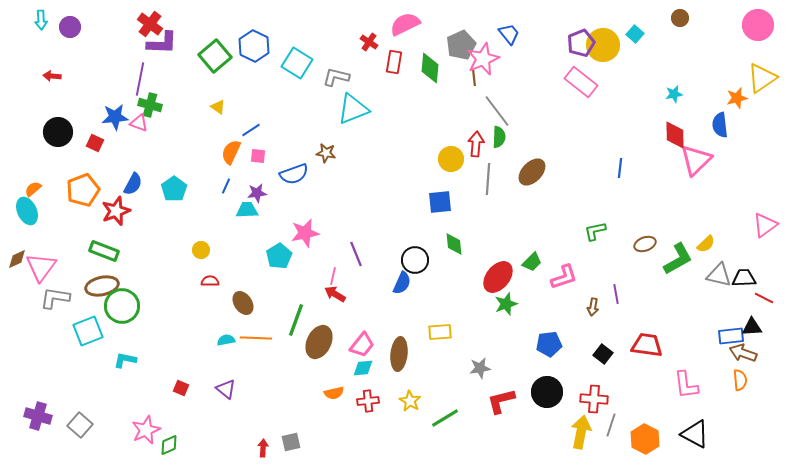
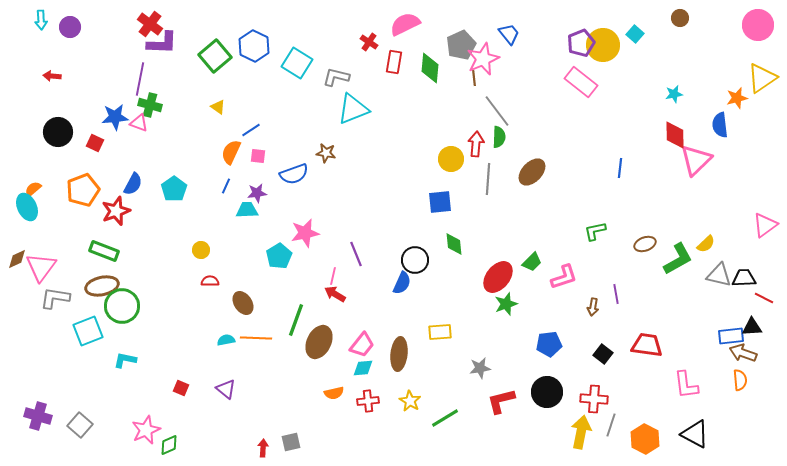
cyan ellipse at (27, 211): moved 4 px up
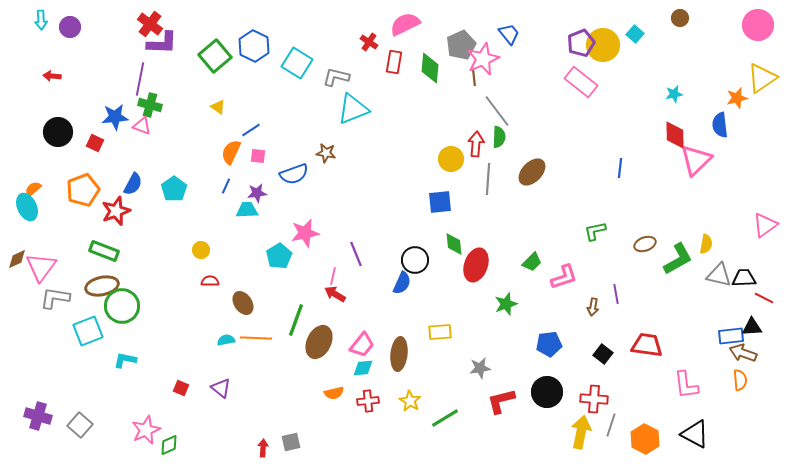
pink triangle at (139, 123): moved 3 px right, 3 px down
yellow semicircle at (706, 244): rotated 36 degrees counterclockwise
red ellipse at (498, 277): moved 22 px left, 12 px up; rotated 20 degrees counterclockwise
purple triangle at (226, 389): moved 5 px left, 1 px up
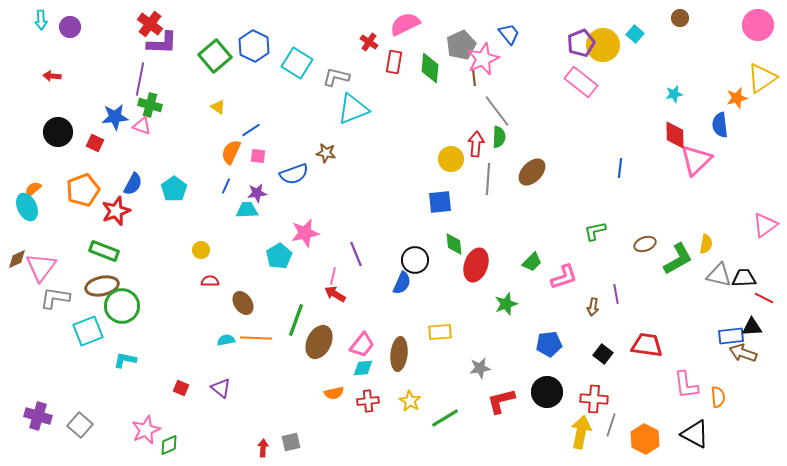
orange semicircle at (740, 380): moved 22 px left, 17 px down
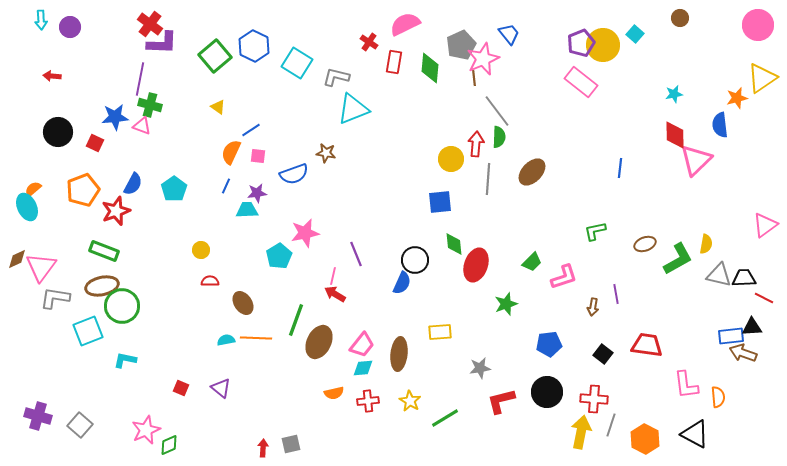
gray square at (291, 442): moved 2 px down
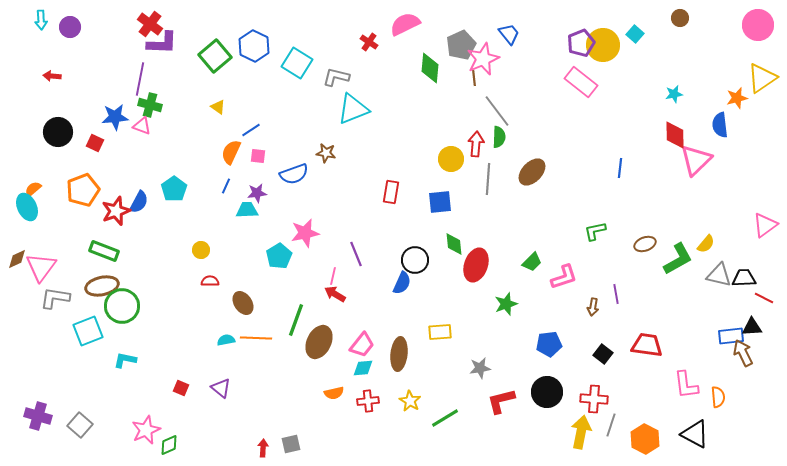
red rectangle at (394, 62): moved 3 px left, 130 px down
blue semicircle at (133, 184): moved 6 px right, 18 px down
yellow semicircle at (706, 244): rotated 30 degrees clockwise
brown arrow at (743, 353): rotated 44 degrees clockwise
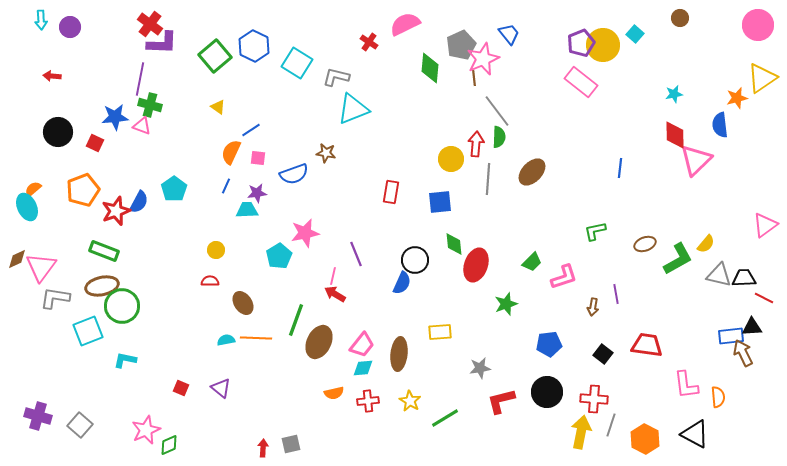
pink square at (258, 156): moved 2 px down
yellow circle at (201, 250): moved 15 px right
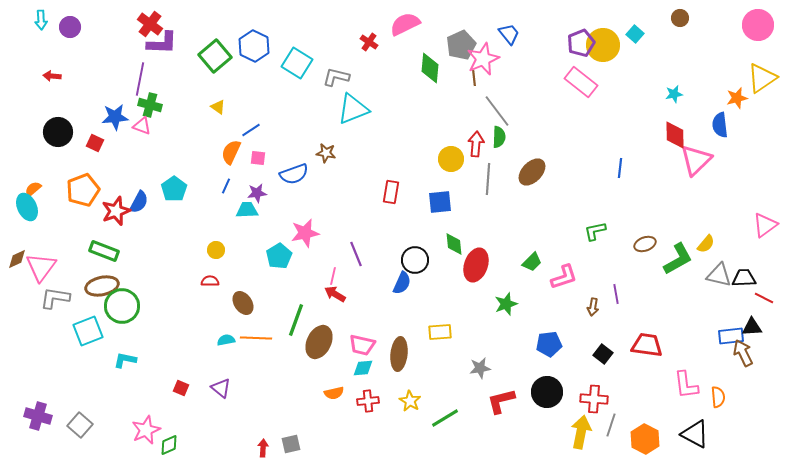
pink trapezoid at (362, 345): rotated 64 degrees clockwise
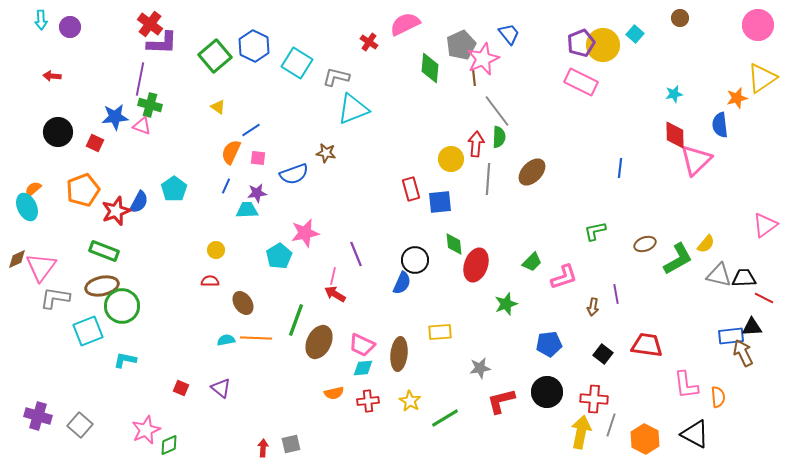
pink rectangle at (581, 82): rotated 12 degrees counterclockwise
red rectangle at (391, 192): moved 20 px right, 3 px up; rotated 25 degrees counterclockwise
pink trapezoid at (362, 345): rotated 12 degrees clockwise
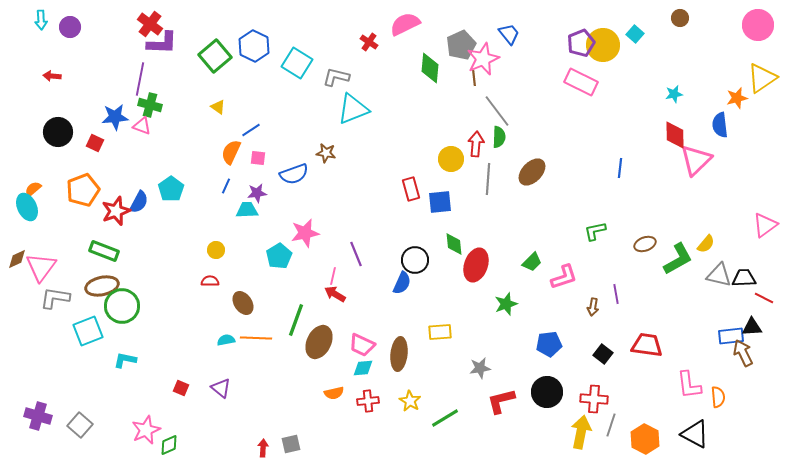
cyan pentagon at (174, 189): moved 3 px left
pink L-shape at (686, 385): moved 3 px right
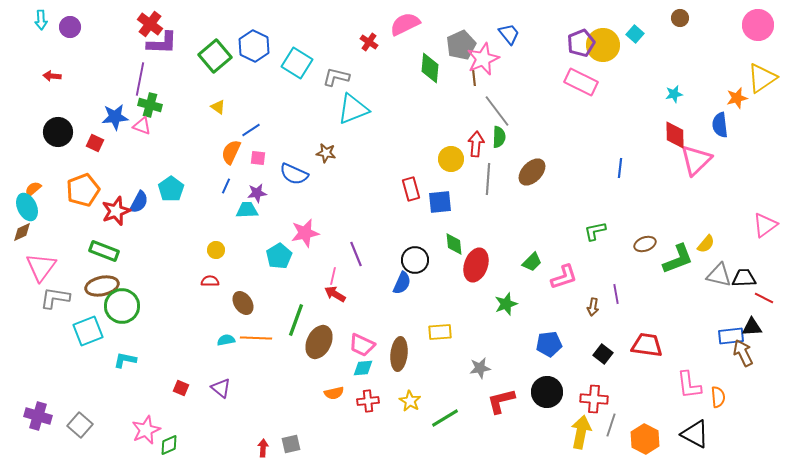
blue semicircle at (294, 174): rotated 44 degrees clockwise
brown diamond at (17, 259): moved 5 px right, 27 px up
green L-shape at (678, 259): rotated 8 degrees clockwise
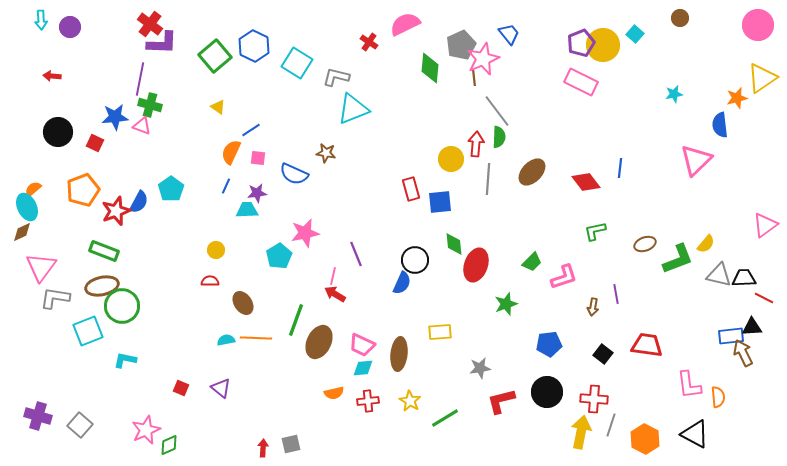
red diamond at (675, 135): moved 89 px left, 47 px down; rotated 36 degrees counterclockwise
